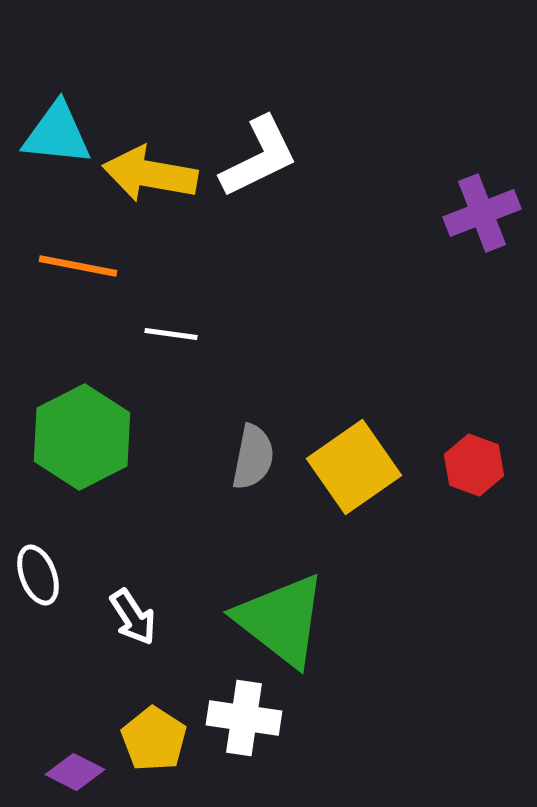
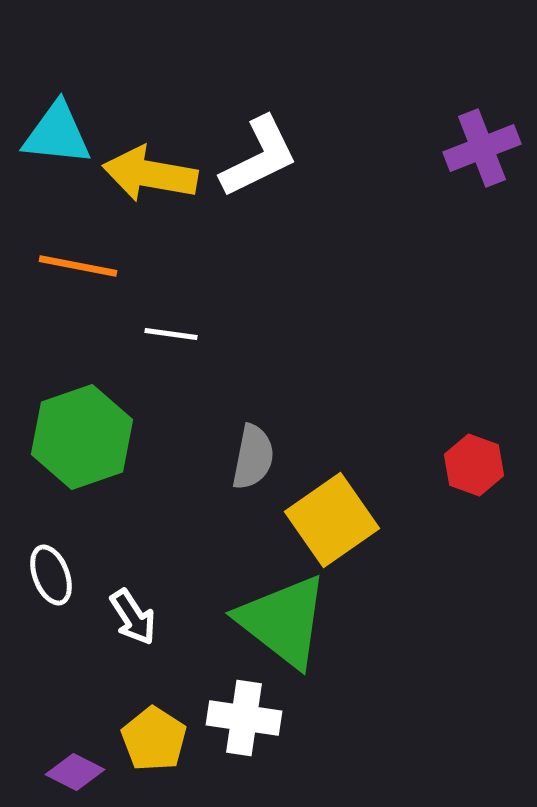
purple cross: moved 65 px up
green hexagon: rotated 8 degrees clockwise
yellow square: moved 22 px left, 53 px down
white ellipse: moved 13 px right
green triangle: moved 2 px right, 1 px down
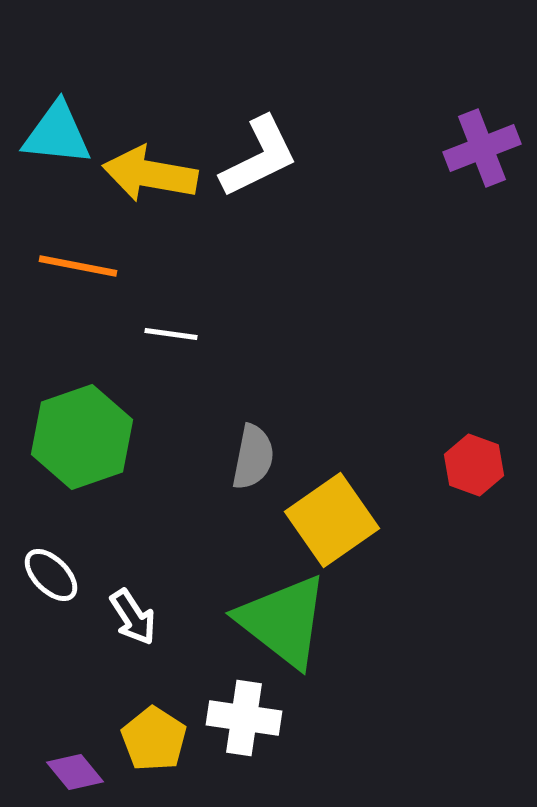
white ellipse: rotated 24 degrees counterclockwise
purple diamond: rotated 24 degrees clockwise
